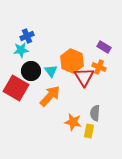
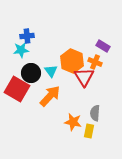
blue cross: rotated 16 degrees clockwise
purple rectangle: moved 1 px left, 1 px up
orange cross: moved 4 px left, 5 px up
black circle: moved 2 px down
red square: moved 1 px right, 1 px down
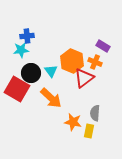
red triangle: moved 1 px down; rotated 25 degrees clockwise
orange arrow: moved 1 px right, 2 px down; rotated 90 degrees clockwise
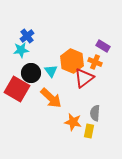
blue cross: rotated 32 degrees counterclockwise
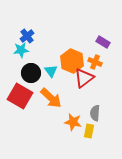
purple rectangle: moved 4 px up
red square: moved 3 px right, 7 px down
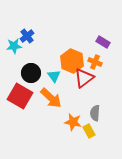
cyan star: moved 7 px left, 4 px up
cyan triangle: moved 3 px right, 5 px down
yellow rectangle: rotated 40 degrees counterclockwise
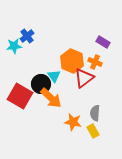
black circle: moved 10 px right, 11 px down
yellow rectangle: moved 4 px right
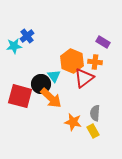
orange cross: rotated 16 degrees counterclockwise
red square: rotated 15 degrees counterclockwise
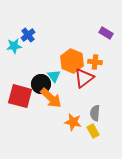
blue cross: moved 1 px right, 1 px up
purple rectangle: moved 3 px right, 9 px up
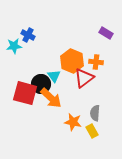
blue cross: rotated 24 degrees counterclockwise
orange cross: moved 1 px right
red square: moved 5 px right, 3 px up
yellow rectangle: moved 1 px left
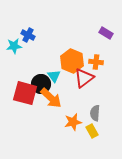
orange star: rotated 24 degrees counterclockwise
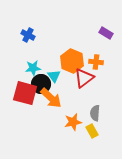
cyan star: moved 19 px right, 22 px down
